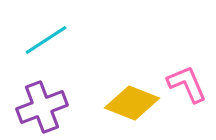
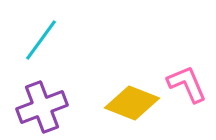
cyan line: moved 5 px left; rotated 21 degrees counterclockwise
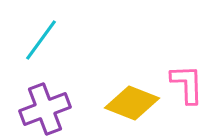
pink L-shape: rotated 21 degrees clockwise
purple cross: moved 3 px right, 2 px down
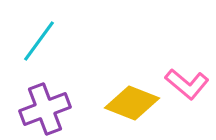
cyan line: moved 2 px left, 1 px down
pink L-shape: rotated 132 degrees clockwise
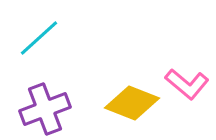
cyan line: moved 3 px up; rotated 12 degrees clockwise
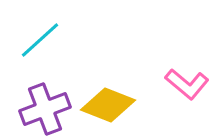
cyan line: moved 1 px right, 2 px down
yellow diamond: moved 24 px left, 2 px down
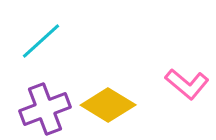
cyan line: moved 1 px right, 1 px down
yellow diamond: rotated 10 degrees clockwise
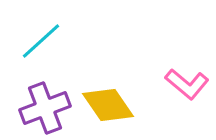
yellow diamond: rotated 24 degrees clockwise
purple cross: moved 1 px up
